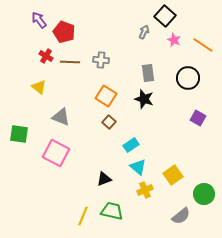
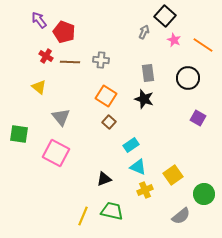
gray triangle: rotated 30 degrees clockwise
cyan triangle: rotated 18 degrees counterclockwise
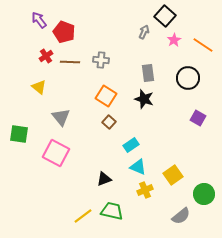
pink star: rotated 16 degrees clockwise
red cross: rotated 24 degrees clockwise
yellow line: rotated 30 degrees clockwise
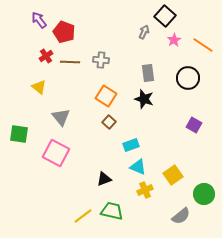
purple square: moved 4 px left, 7 px down
cyan rectangle: rotated 14 degrees clockwise
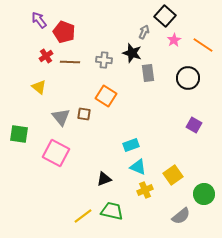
gray cross: moved 3 px right
black star: moved 12 px left, 46 px up
brown square: moved 25 px left, 8 px up; rotated 32 degrees counterclockwise
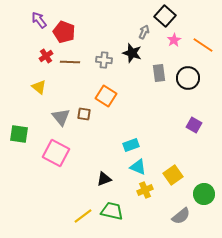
gray rectangle: moved 11 px right
